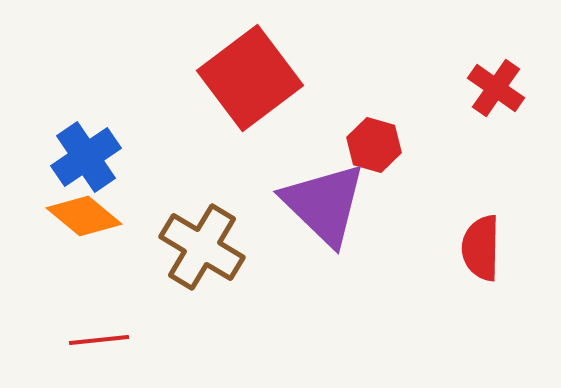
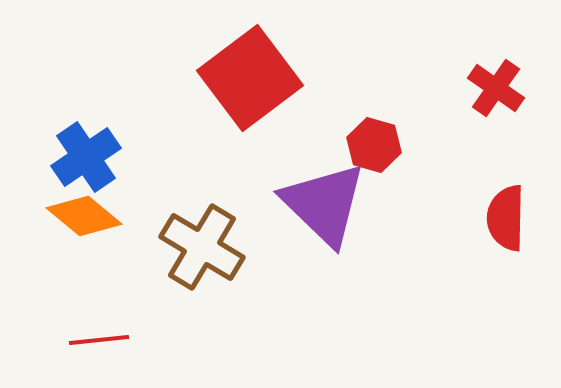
red semicircle: moved 25 px right, 30 px up
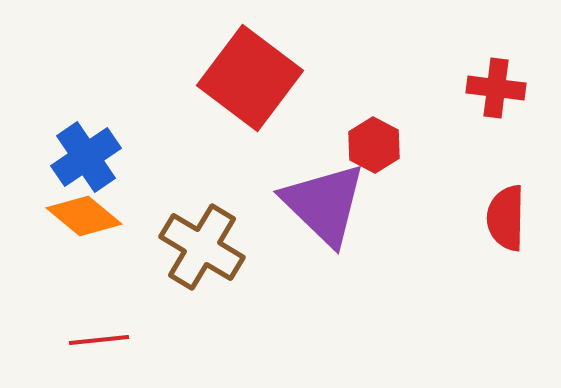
red square: rotated 16 degrees counterclockwise
red cross: rotated 28 degrees counterclockwise
red hexagon: rotated 12 degrees clockwise
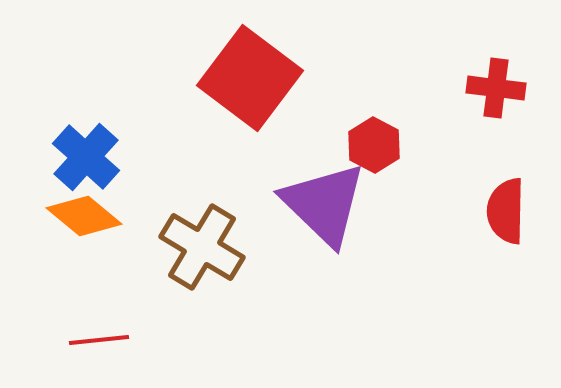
blue cross: rotated 14 degrees counterclockwise
red semicircle: moved 7 px up
